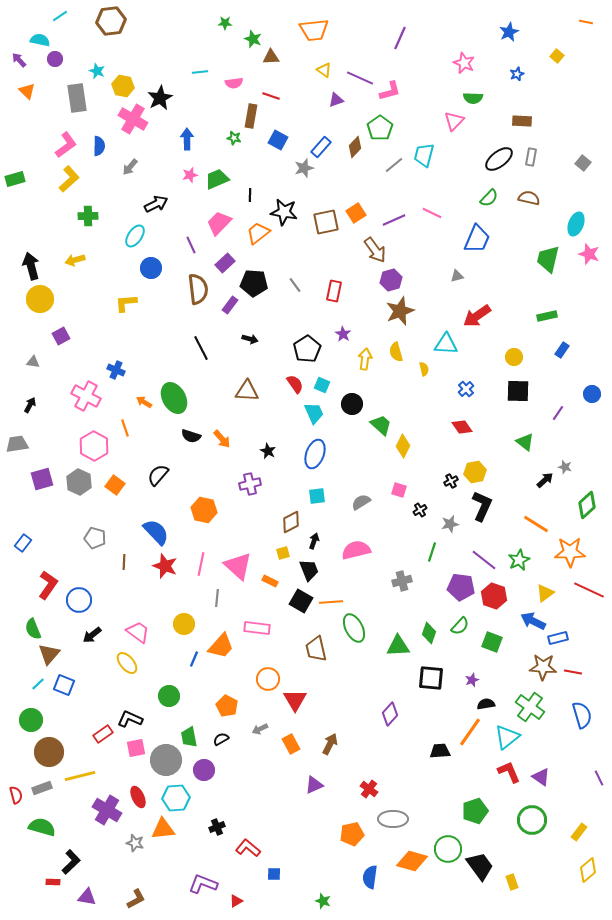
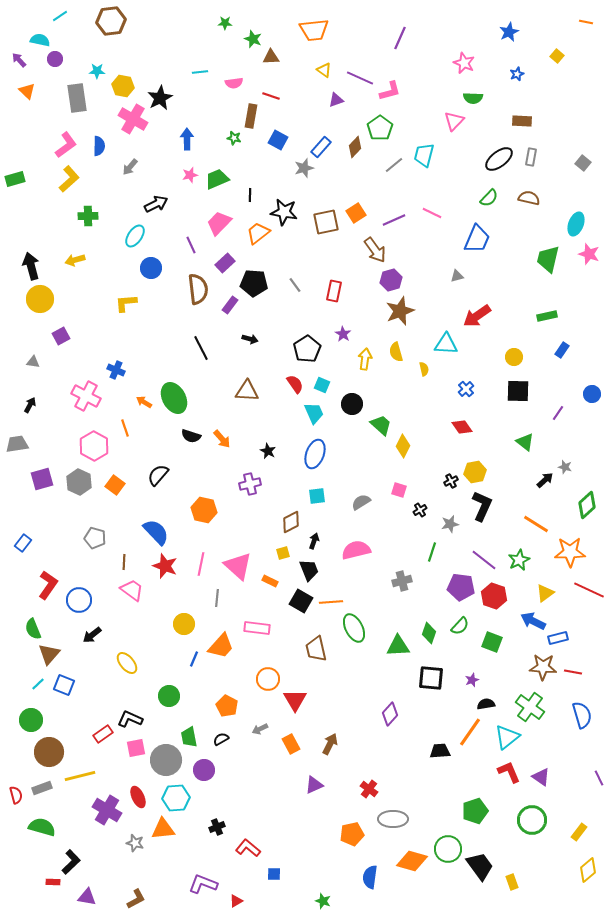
cyan star at (97, 71): rotated 21 degrees counterclockwise
pink trapezoid at (138, 632): moved 6 px left, 42 px up
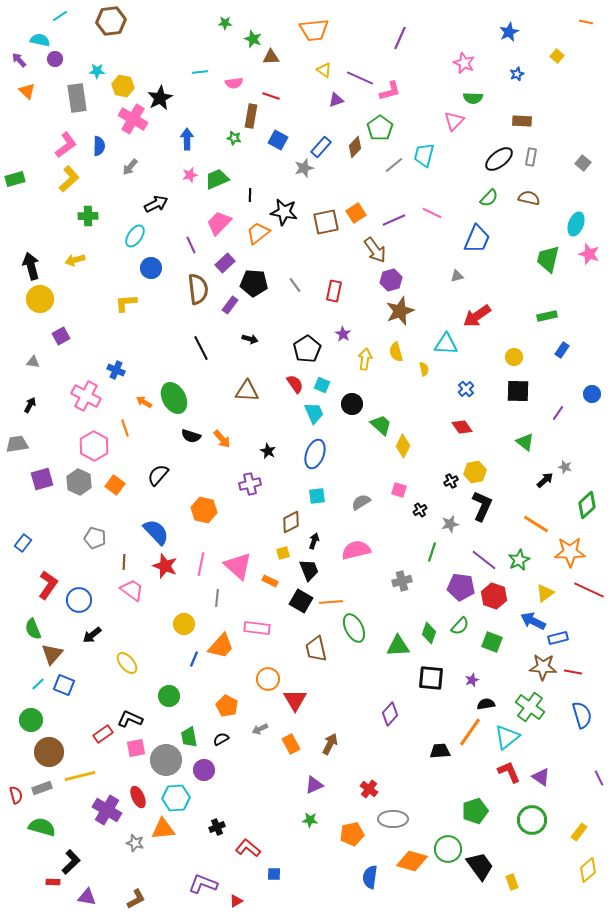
brown triangle at (49, 654): moved 3 px right
green star at (323, 901): moved 13 px left, 81 px up; rotated 14 degrees counterclockwise
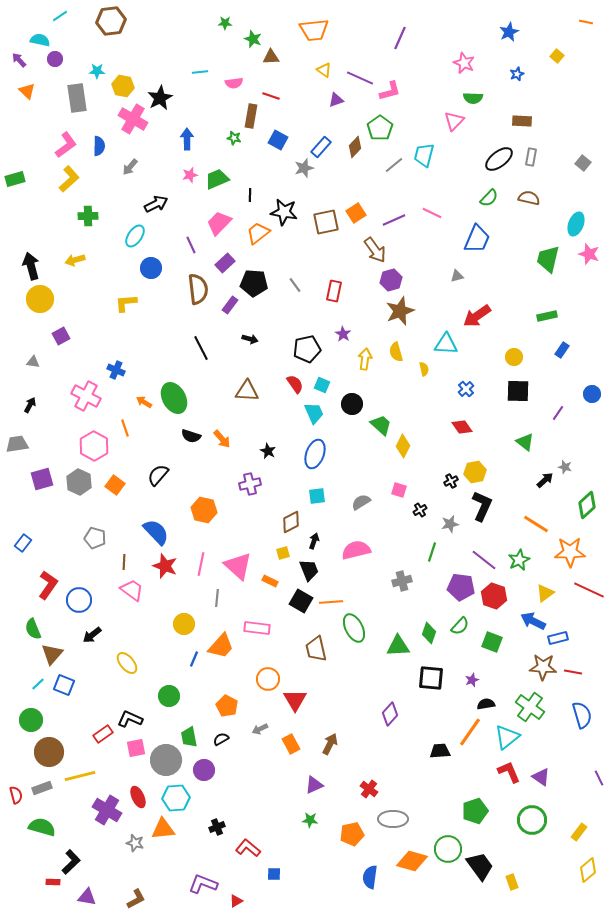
black pentagon at (307, 349): rotated 20 degrees clockwise
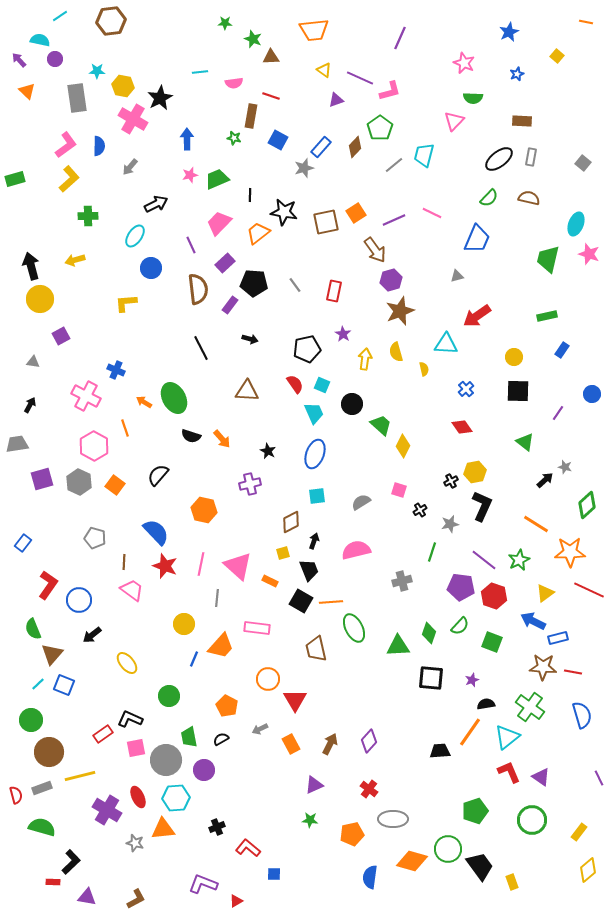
purple diamond at (390, 714): moved 21 px left, 27 px down
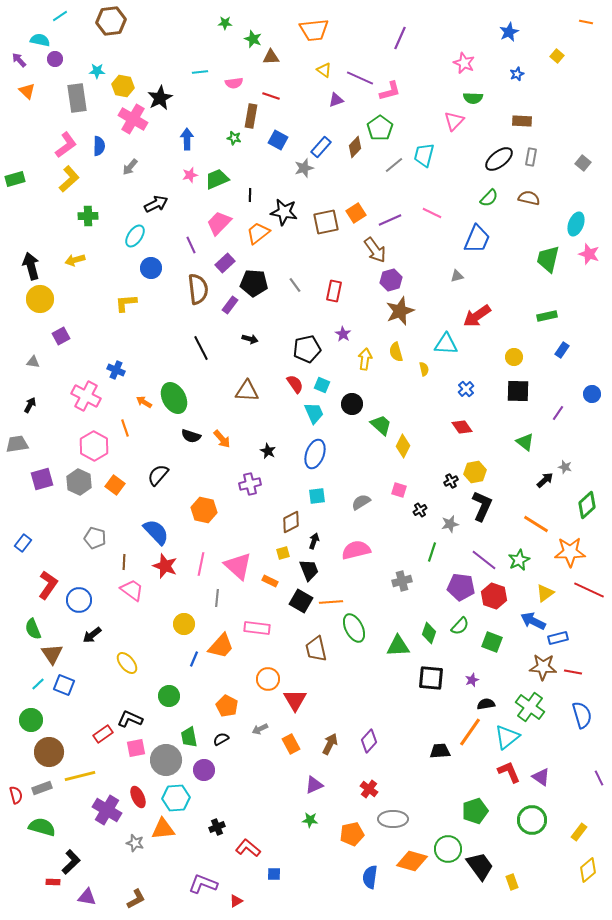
purple line at (394, 220): moved 4 px left
brown triangle at (52, 654): rotated 15 degrees counterclockwise
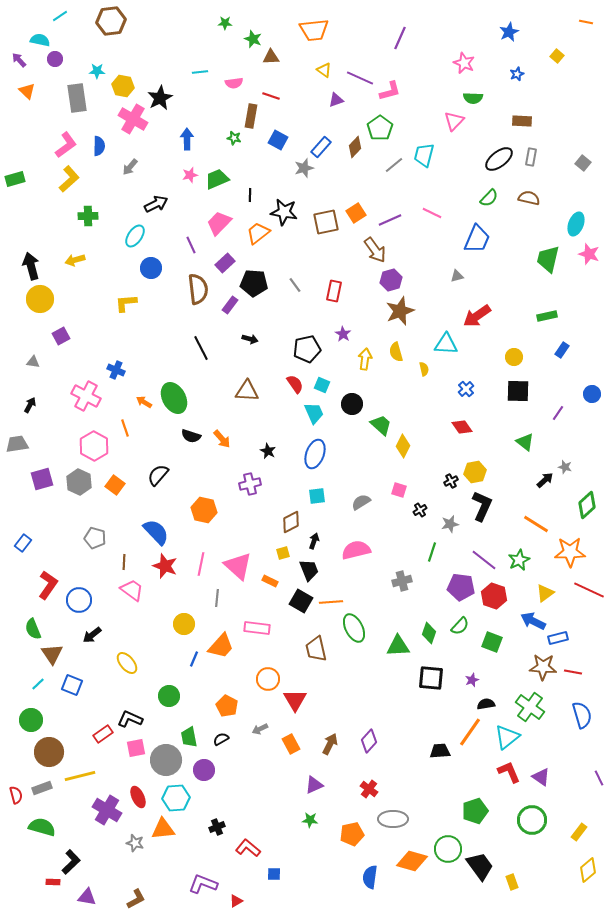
blue square at (64, 685): moved 8 px right
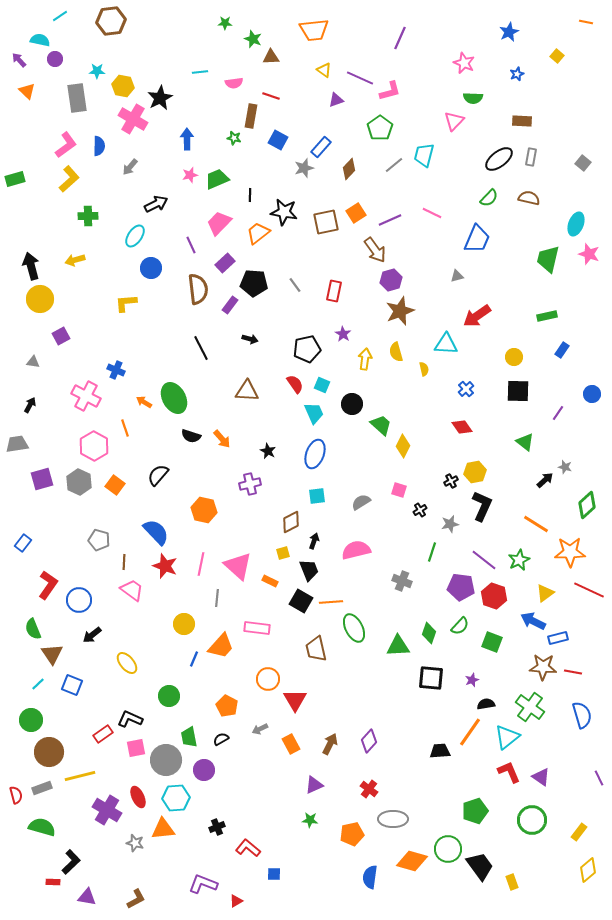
brown diamond at (355, 147): moved 6 px left, 22 px down
gray pentagon at (95, 538): moved 4 px right, 2 px down
gray cross at (402, 581): rotated 36 degrees clockwise
